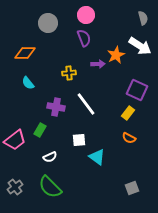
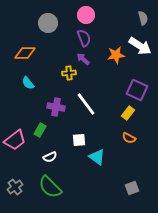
orange star: rotated 18 degrees clockwise
purple arrow: moved 15 px left, 5 px up; rotated 136 degrees counterclockwise
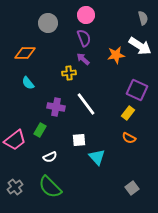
cyan triangle: rotated 12 degrees clockwise
gray square: rotated 16 degrees counterclockwise
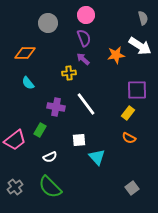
purple square: rotated 25 degrees counterclockwise
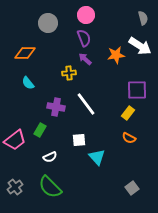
purple arrow: moved 2 px right
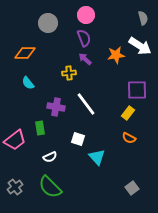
green rectangle: moved 2 px up; rotated 40 degrees counterclockwise
white square: moved 1 px left, 1 px up; rotated 24 degrees clockwise
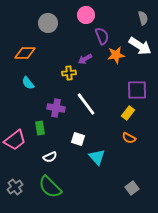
purple semicircle: moved 18 px right, 2 px up
purple arrow: rotated 72 degrees counterclockwise
purple cross: moved 1 px down
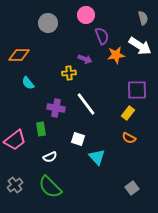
orange diamond: moved 6 px left, 2 px down
purple arrow: rotated 128 degrees counterclockwise
green rectangle: moved 1 px right, 1 px down
gray cross: moved 2 px up
